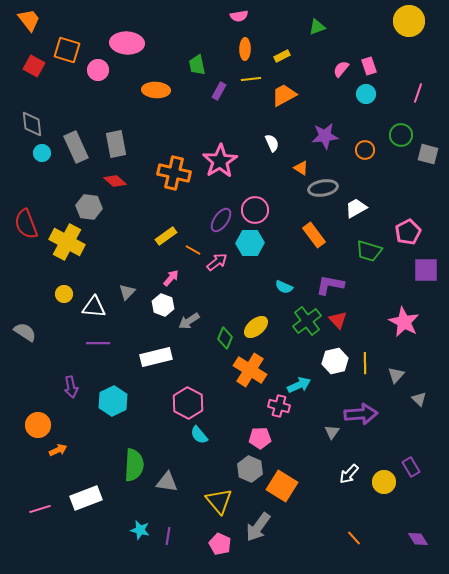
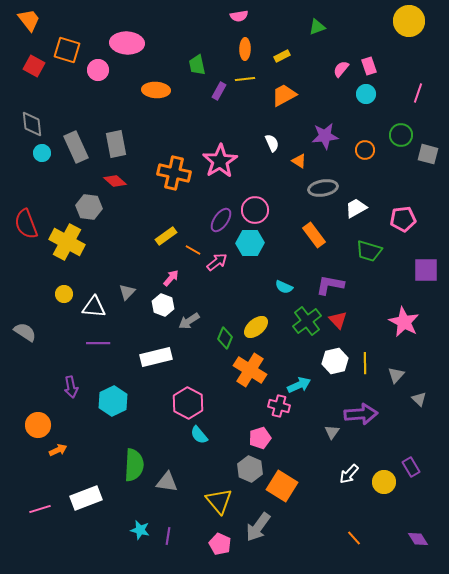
yellow line at (251, 79): moved 6 px left
orange triangle at (301, 168): moved 2 px left, 7 px up
pink pentagon at (408, 232): moved 5 px left, 13 px up; rotated 20 degrees clockwise
pink pentagon at (260, 438): rotated 15 degrees counterclockwise
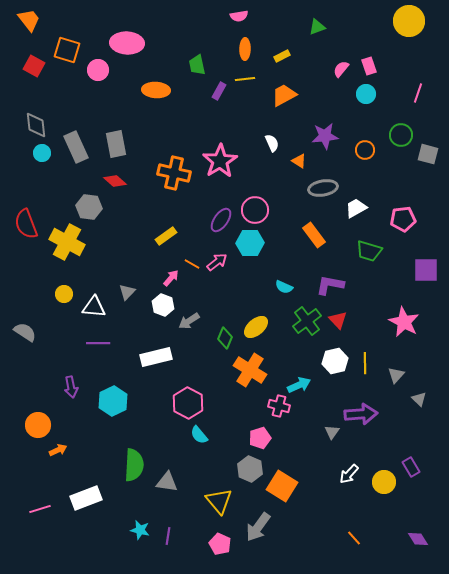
gray diamond at (32, 124): moved 4 px right, 1 px down
orange line at (193, 250): moved 1 px left, 14 px down
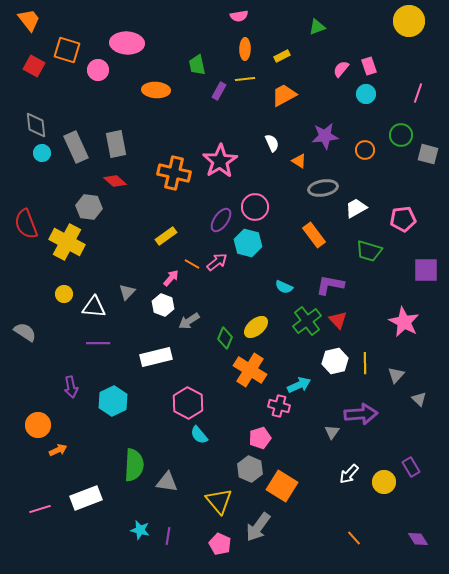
pink circle at (255, 210): moved 3 px up
cyan hexagon at (250, 243): moved 2 px left; rotated 16 degrees clockwise
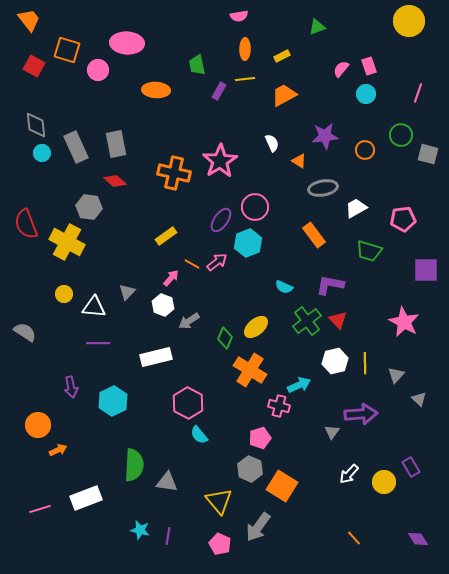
cyan hexagon at (248, 243): rotated 24 degrees clockwise
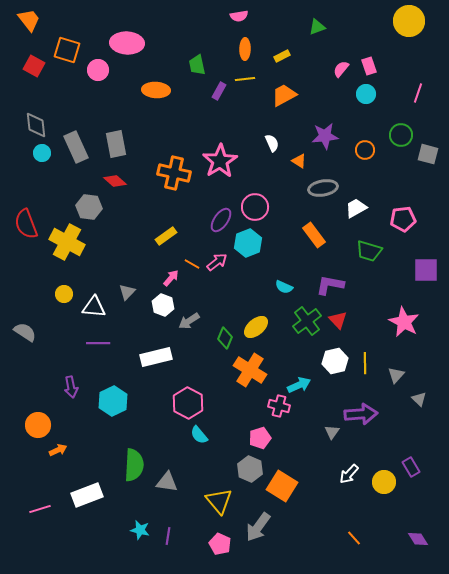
white rectangle at (86, 498): moved 1 px right, 3 px up
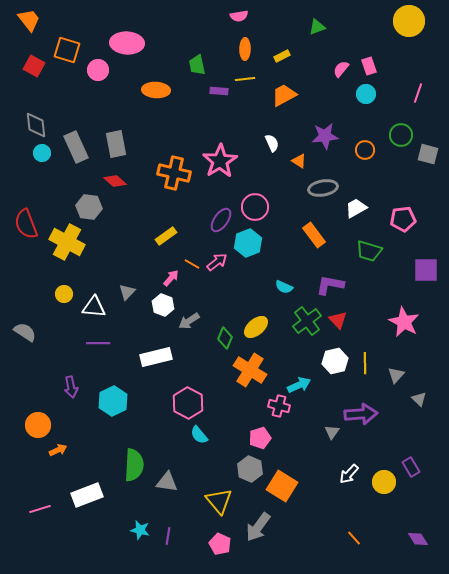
purple rectangle at (219, 91): rotated 66 degrees clockwise
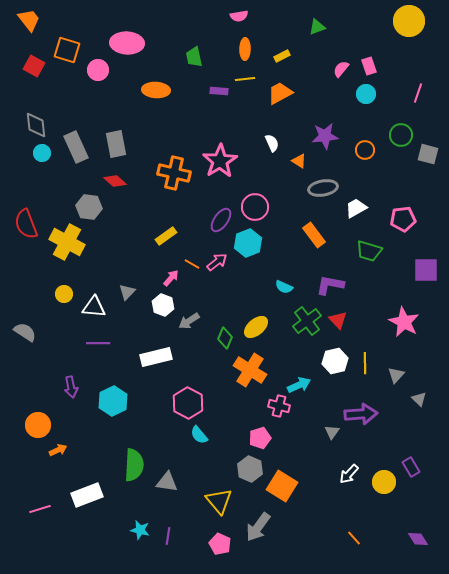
green trapezoid at (197, 65): moved 3 px left, 8 px up
orange trapezoid at (284, 95): moved 4 px left, 2 px up
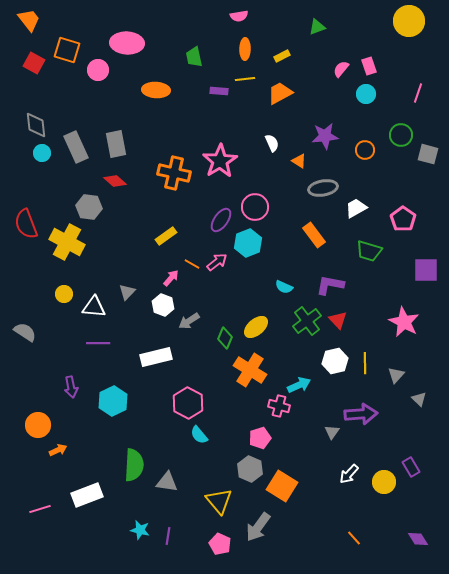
red square at (34, 66): moved 3 px up
pink pentagon at (403, 219): rotated 30 degrees counterclockwise
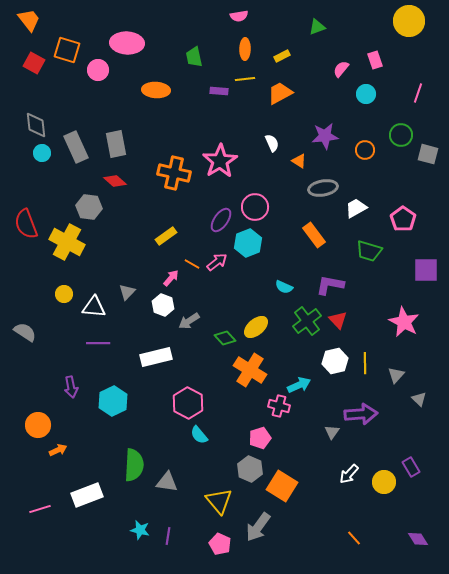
pink rectangle at (369, 66): moved 6 px right, 6 px up
green diamond at (225, 338): rotated 65 degrees counterclockwise
